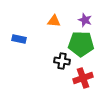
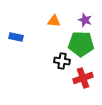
blue rectangle: moved 3 px left, 2 px up
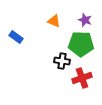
orange triangle: rotated 16 degrees clockwise
blue rectangle: rotated 24 degrees clockwise
red cross: moved 1 px left
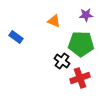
purple star: moved 1 px right, 5 px up; rotated 24 degrees counterclockwise
black cross: rotated 28 degrees clockwise
red cross: moved 2 px left
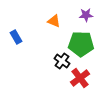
blue rectangle: rotated 24 degrees clockwise
red cross: rotated 18 degrees counterclockwise
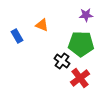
orange triangle: moved 12 px left, 4 px down
blue rectangle: moved 1 px right, 1 px up
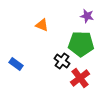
purple star: moved 1 px right, 1 px down; rotated 16 degrees clockwise
blue rectangle: moved 1 px left, 28 px down; rotated 24 degrees counterclockwise
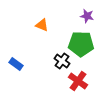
red cross: moved 2 px left, 3 px down; rotated 18 degrees counterclockwise
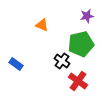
purple star: rotated 24 degrees counterclockwise
green pentagon: rotated 15 degrees counterclockwise
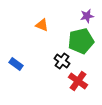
green pentagon: moved 3 px up
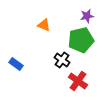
orange triangle: moved 2 px right
green pentagon: moved 1 px up
black cross: moved 1 px up
